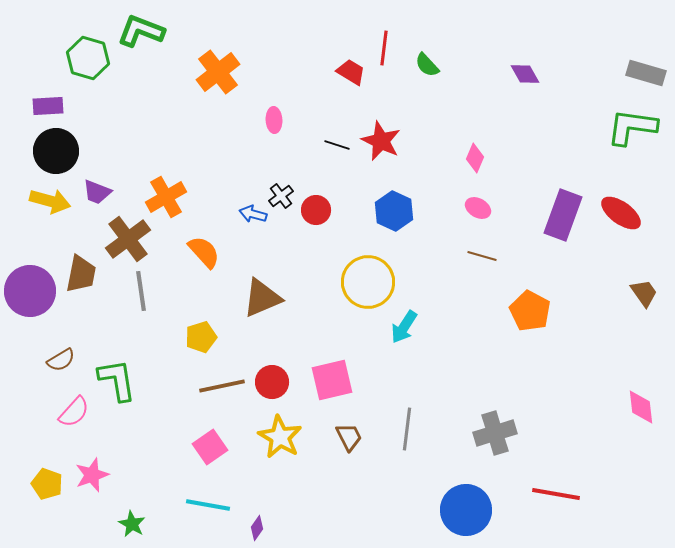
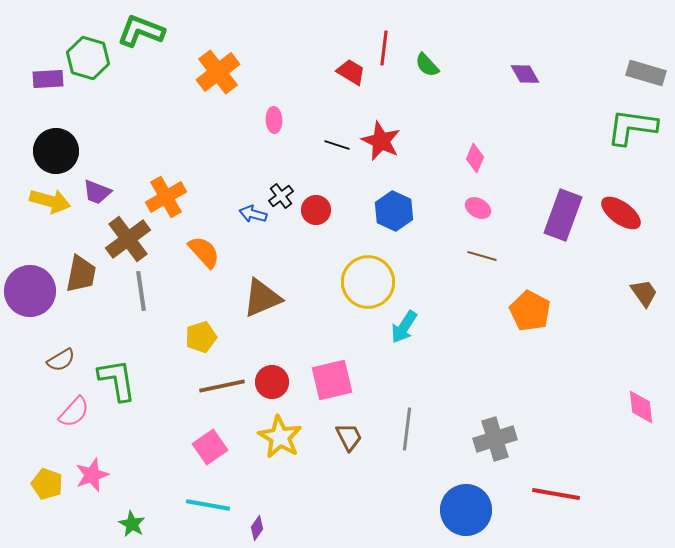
purple rectangle at (48, 106): moved 27 px up
gray cross at (495, 433): moved 6 px down
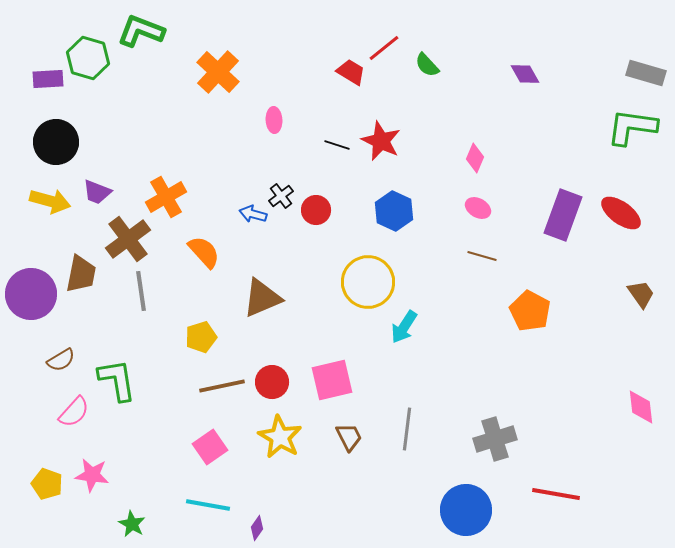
red line at (384, 48): rotated 44 degrees clockwise
orange cross at (218, 72): rotated 9 degrees counterclockwise
black circle at (56, 151): moved 9 px up
purple circle at (30, 291): moved 1 px right, 3 px down
brown trapezoid at (644, 293): moved 3 px left, 1 px down
pink star at (92, 475): rotated 28 degrees clockwise
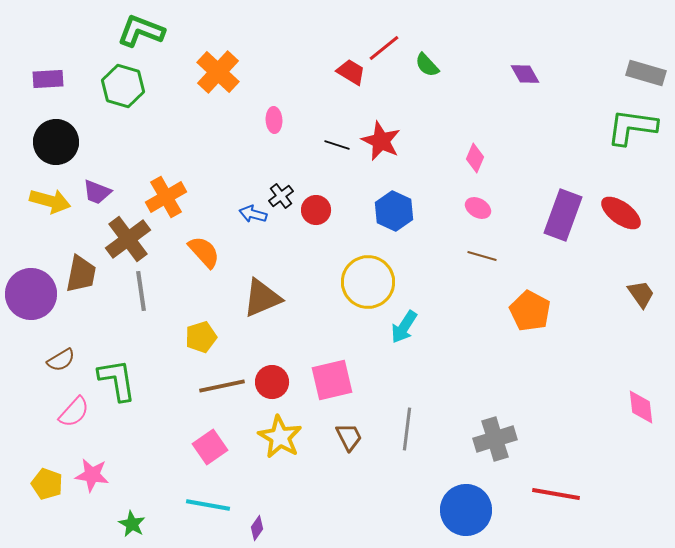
green hexagon at (88, 58): moved 35 px right, 28 px down
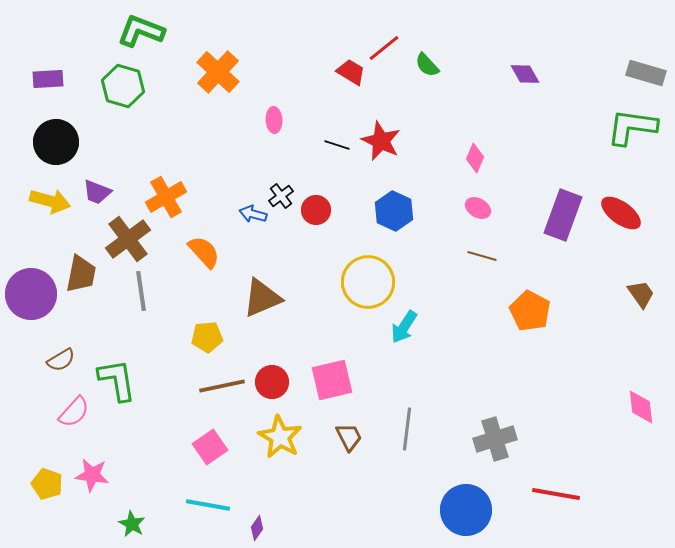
yellow pentagon at (201, 337): moved 6 px right; rotated 12 degrees clockwise
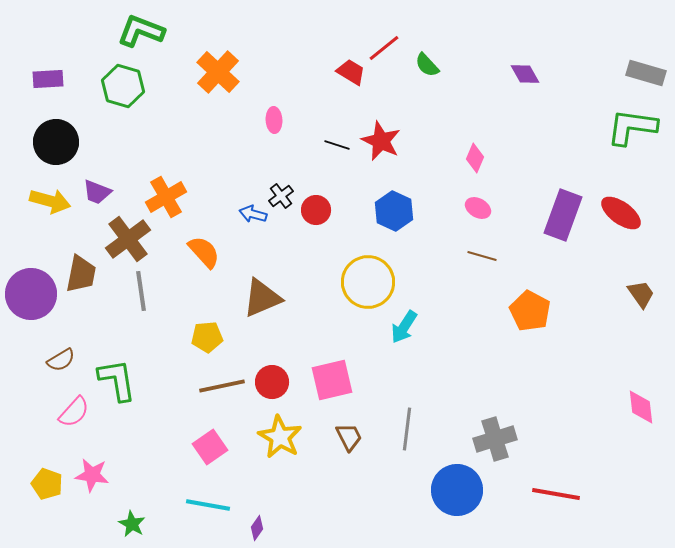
blue circle at (466, 510): moved 9 px left, 20 px up
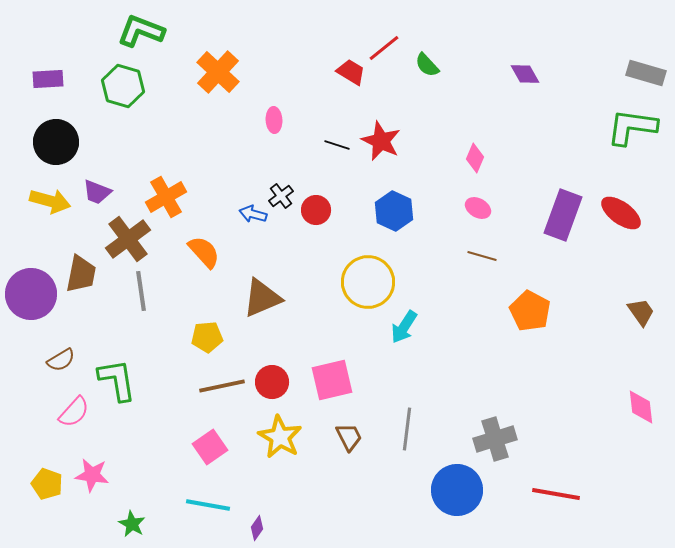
brown trapezoid at (641, 294): moved 18 px down
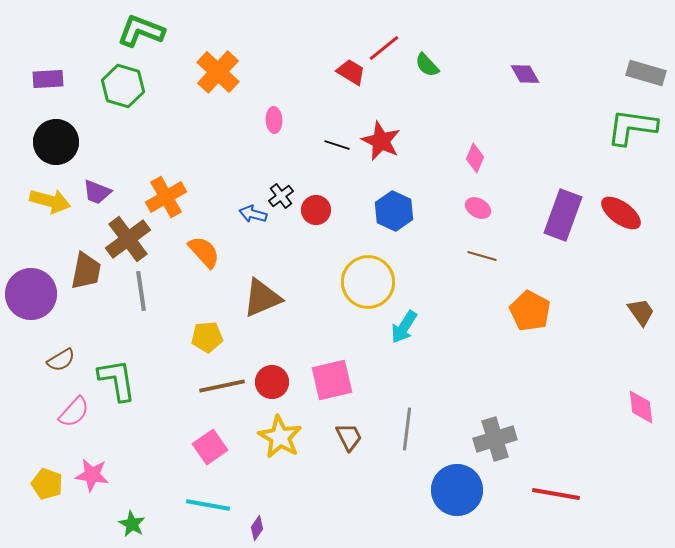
brown trapezoid at (81, 274): moved 5 px right, 3 px up
